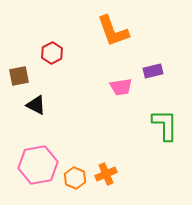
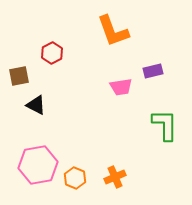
orange cross: moved 9 px right, 3 px down
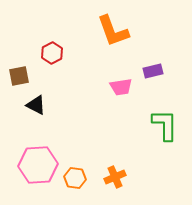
pink hexagon: rotated 6 degrees clockwise
orange hexagon: rotated 15 degrees counterclockwise
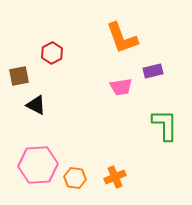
orange L-shape: moved 9 px right, 7 px down
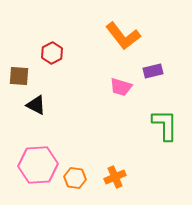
orange L-shape: moved 1 px right, 2 px up; rotated 18 degrees counterclockwise
brown square: rotated 15 degrees clockwise
pink trapezoid: rotated 25 degrees clockwise
